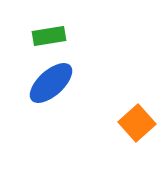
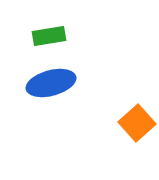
blue ellipse: rotated 27 degrees clockwise
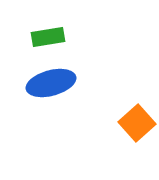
green rectangle: moved 1 px left, 1 px down
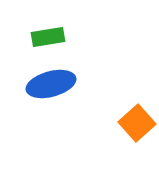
blue ellipse: moved 1 px down
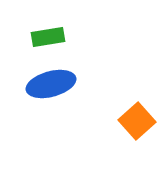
orange square: moved 2 px up
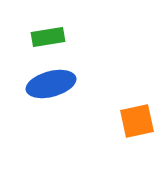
orange square: rotated 30 degrees clockwise
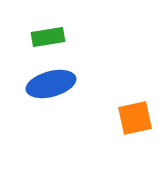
orange square: moved 2 px left, 3 px up
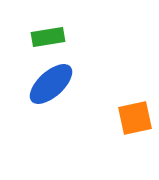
blue ellipse: rotated 27 degrees counterclockwise
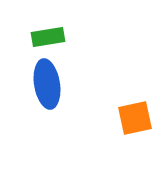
blue ellipse: moved 4 px left; rotated 57 degrees counterclockwise
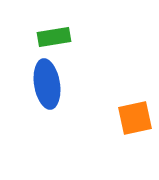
green rectangle: moved 6 px right
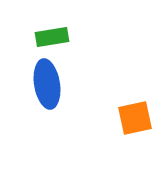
green rectangle: moved 2 px left
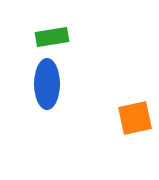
blue ellipse: rotated 9 degrees clockwise
